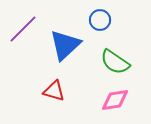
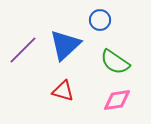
purple line: moved 21 px down
red triangle: moved 9 px right
pink diamond: moved 2 px right
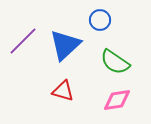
purple line: moved 9 px up
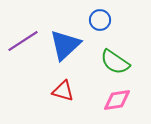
purple line: rotated 12 degrees clockwise
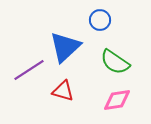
purple line: moved 6 px right, 29 px down
blue triangle: moved 2 px down
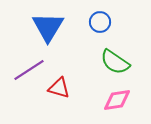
blue circle: moved 2 px down
blue triangle: moved 17 px left, 20 px up; rotated 16 degrees counterclockwise
red triangle: moved 4 px left, 3 px up
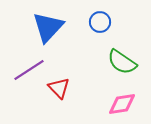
blue triangle: rotated 12 degrees clockwise
green semicircle: moved 7 px right
red triangle: rotated 30 degrees clockwise
pink diamond: moved 5 px right, 4 px down
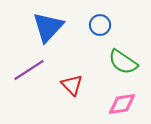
blue circle: moved 3 px down
green semicircle: moved 1 px right
red triangle: moved 13 px right, 3 px up
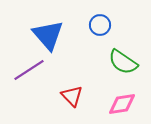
blue triangle: moved 8 px down; rotated 24 degrees counterclockwise
red triangle: moved 11 px down
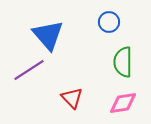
blue circle: moved 9 px right, 3 px up
green semicircle: rotated 56 degrees clockwise
red triangle: moved 2 px down
pink diamond: moved 1 px right, 1 px up
